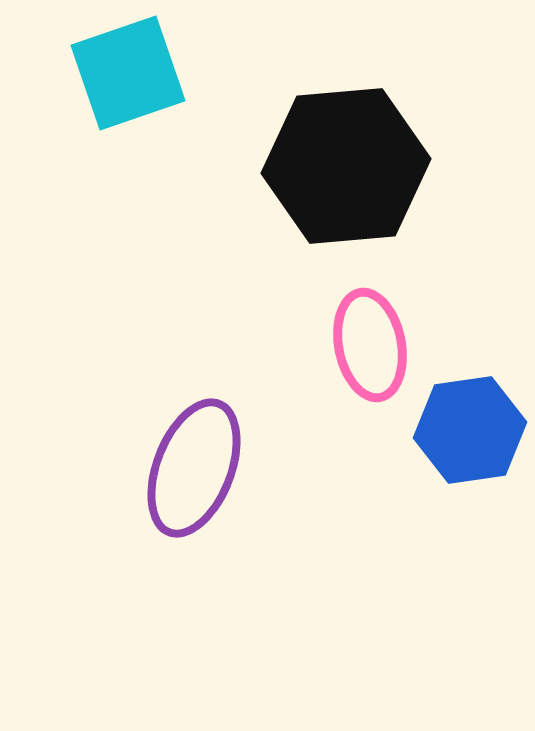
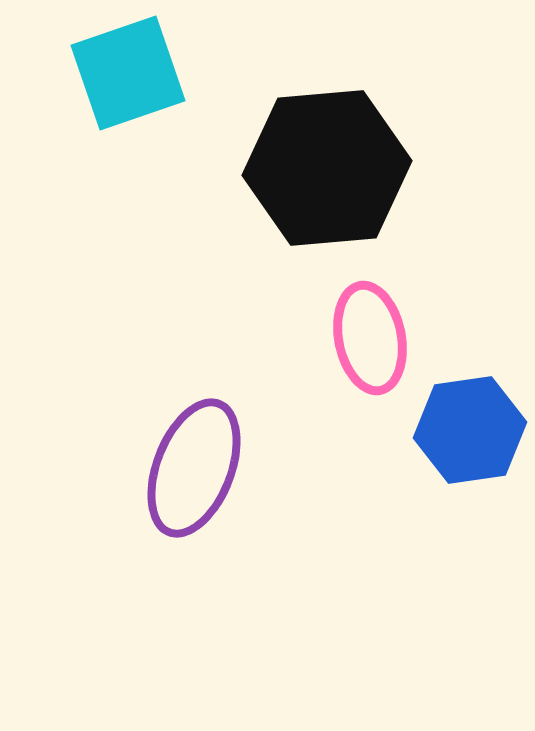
black hexagon: moved 19 px left, 2 px down
pink ellipse: moved 7 px up
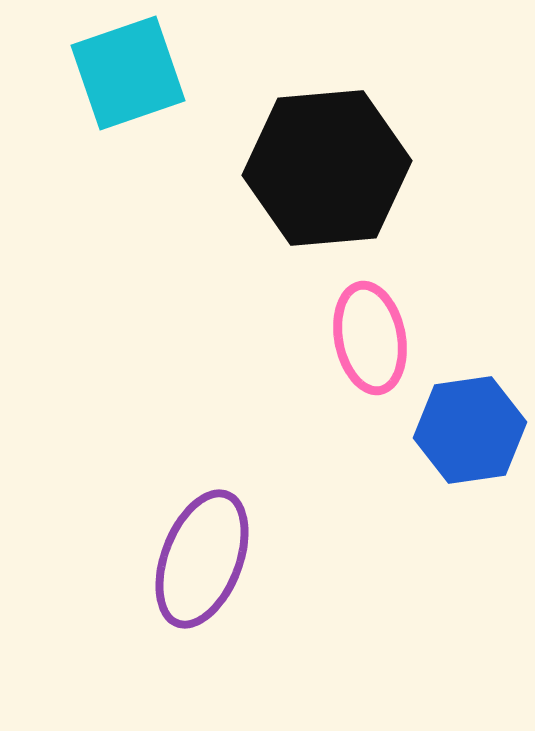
purple ellipse: moved 8 px right, 91 px down
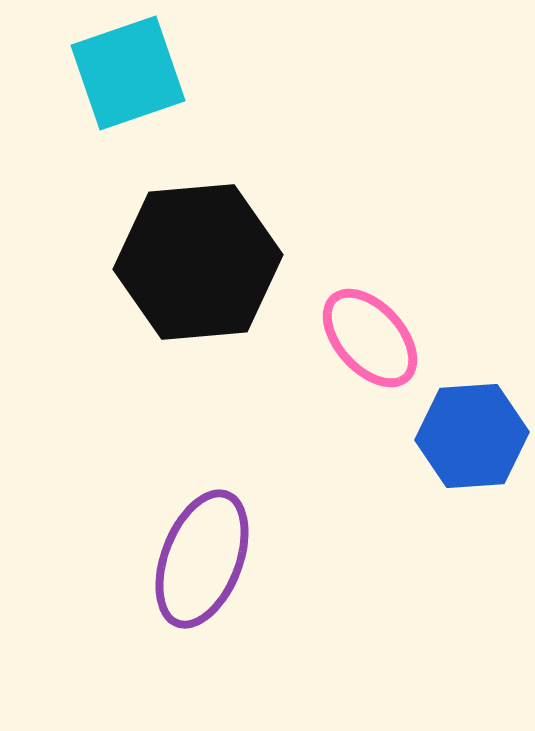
black hexagon: moved 129 px left, 94 px down
pink ellipse: rotated 31 degrees counterclockwise
blue hexagon: moved 2 px right, 6 px down; rotated 4 degrees clockwise
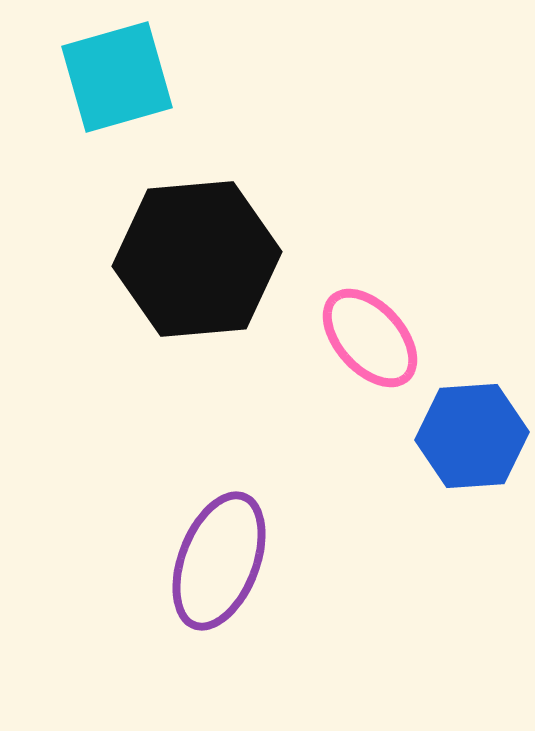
cyan square: moved 11 px left, 4 px down; rotated 3 degrees clockwise
black hexagon: moved 1 px left, 3 px up
purple ellipse: moved 17 px right, 2 px down
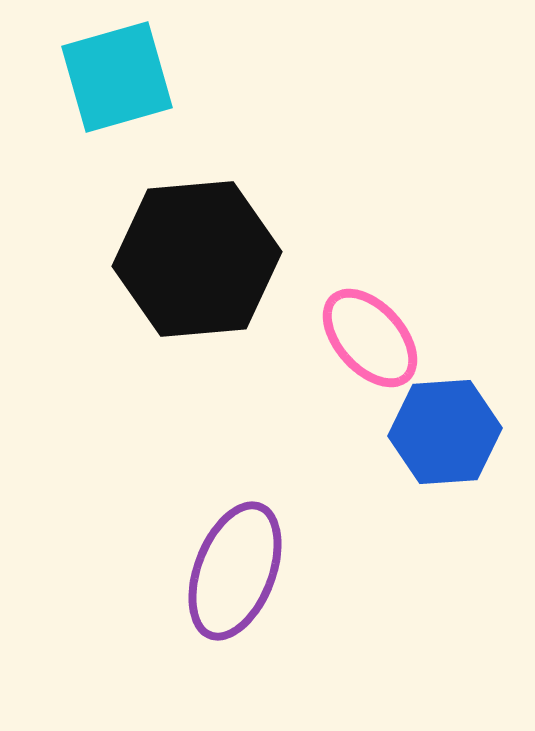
blue hexagon: moved 27 px left, 4 px up
purple ellipse: moved 16 px right, 10 px down
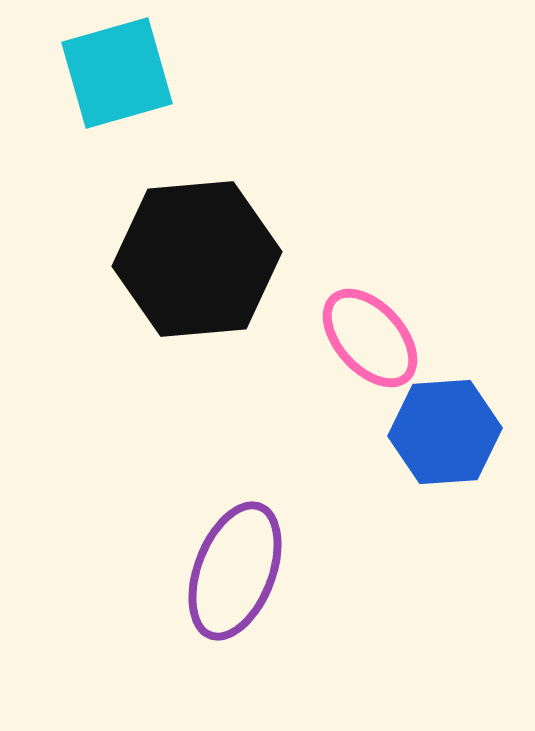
cyan square: moved 4 px up
